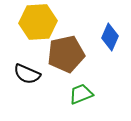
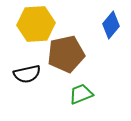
yellow hexagon: moved 2 px left, 2 px down
blue diamond: moved 1 px right, 12 px up; rotated 16 degrees clockwise
black semicircle: rotated 36 degrees counterclockwise
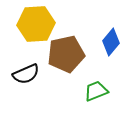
blue diamond: moved 17 px down
black semicircle: moved 1 px left; rotated 12 degrees counterclockwise
green trapezoid: moved 15 px right, 3 px up
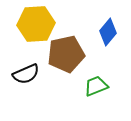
blue diamond: moved 3 px left, 10 px up
green trapezoid: moved 5 px up
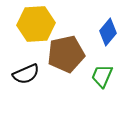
green trapezoid: moved 6 px right, 10 px up; rotated 45 degrees counterclockwise
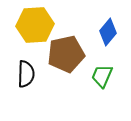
yellow hexagon: moved 1 px left, 1 px down
black semicircle: rotated 64 degrees counterclockwise
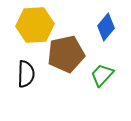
blue diamond: moved 2 px left, 5 px up
green trapezoid: moved 1 px up; rotated 20 degrees clockwise
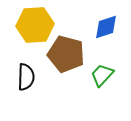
blue diamond: rotated 32 degrees clockwise
brown pentagon: rotated 27 degrees clockwise
black semicircle: moved 3 px down
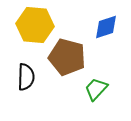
yellow hexagon: rotated 9 degrees clockwise
brown pentagon: moved 1 px right, 3 px down
green trapezoid: moved 6 px left, 14 px down
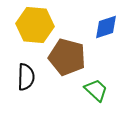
green trapezoid: moved 1 px down; rotated 90 degrees clockwise
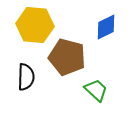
blue diamond: rotated 8 degrees counterclockwise
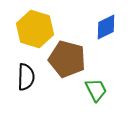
yellow hexagon: moved 4 px down; rotated 12 degrees clockwise
brown pentagon: moved 2 px down
green trapezoid: rotated 20 degrees clockwise
